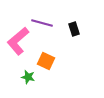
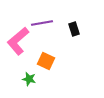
purple line: rotated 25 degrees counterclockwise
green star: moved 1 px right, 2 px down
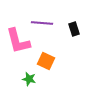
purple line: rotated 15 degrees clockwise
pink L-shape: rotated 64 degrees counterclockwise
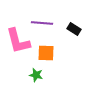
black rectangle: rotated 40 degrees counterclockwise
orange square: moved 8 px up; rotated 24 degrees counterclockwise
green star: moved 7 px right, 4 px up
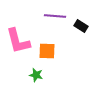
purple line: moved 13 px right, 7 px up
black rectangle: moved 7 px right, 3 px up
orange square: moved 1 px right, 2 px up
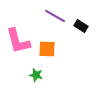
purple line: rotated 25 degrees clockwise
orange square: moved 2 px up
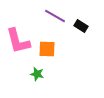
green star: moved 1 px right, 1 px up
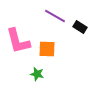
black rectangle: moved 1 px left, 1 px down
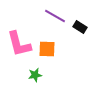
pink L-shape: moved 1 px right, 3 px down
green star: moved 2 px left, 1 px down; rotated 24 degrees counterclockwise
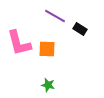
black rectangle: moved 2 px down
pink L-shape: moved 1 px up
green star: moved 13 px right, 10 px down; rotated 24 degrees clockwise
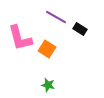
purple line: moved 1 px right, 1 px down
pink L-shape: moved 1 px right, 5 px up
orange square: rotated 30 degrees clockwise
